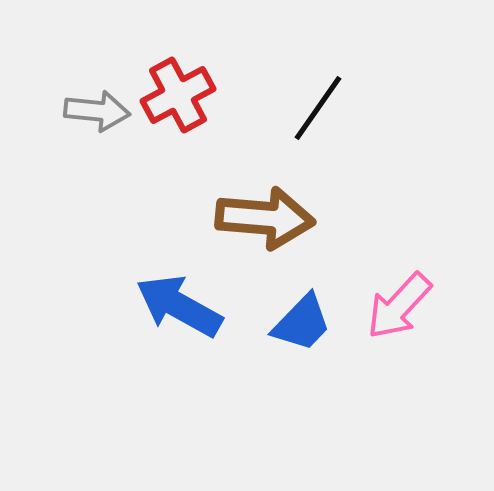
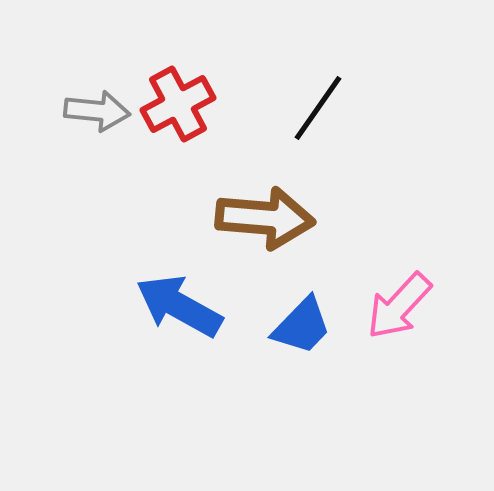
red cross: moved 9 px down
blue trapezoid: moved 3 px down
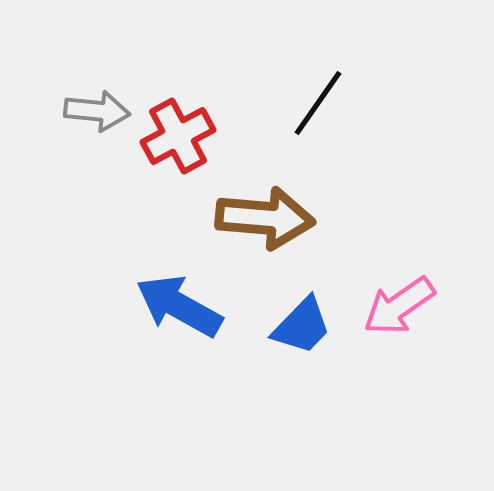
red cross: moved 32 px down
black line: moved 5 px up
pink arrow: rotated 12 degrees clockwise
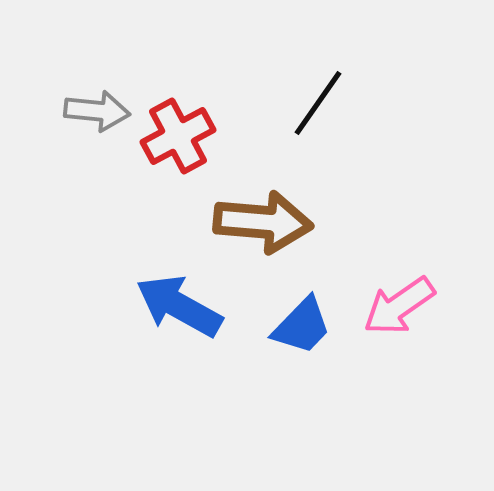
brown arrow: moved 2 px left, 4 px down
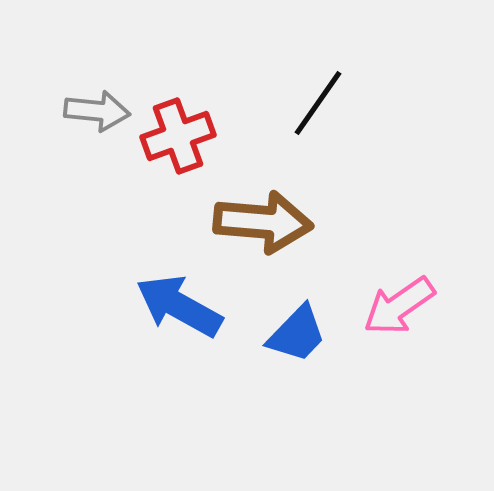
red cross: rotated 8 degrees clockwise
blue trapezoid: moved 5 px left, 8 px down
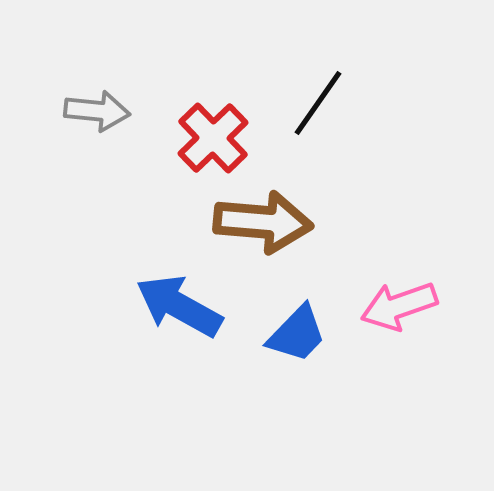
red cross: moved 35 px right, 2 px down; rotated 24 degrees counterclockwise
pink arrow: rotated 16 degrees clockwise
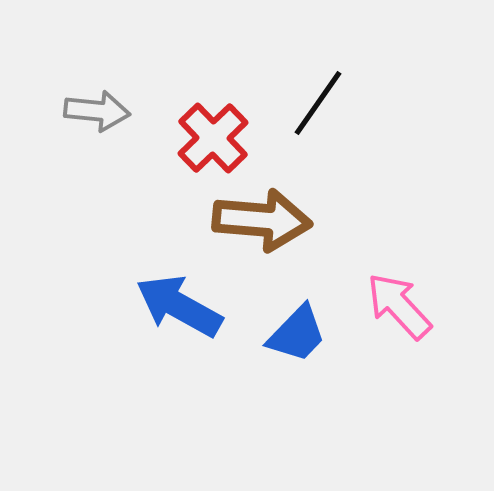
brown arrow: moved 1 px left, 2 px up
pink arrow: rotated 66 degrees clockwise
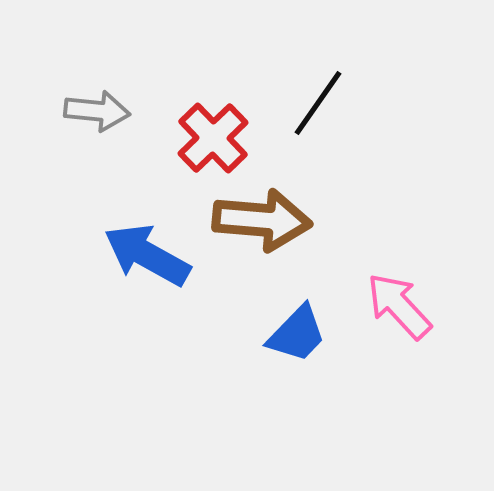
blue arrow: moved 32 px left, 51 px up
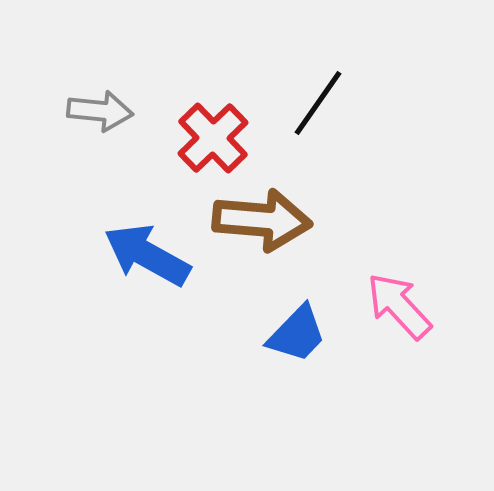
gray arrow: moved 3 px right
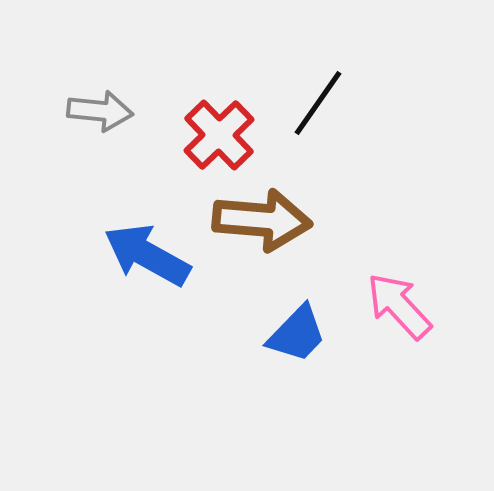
red cross: moved 6 px right, 3 px up
